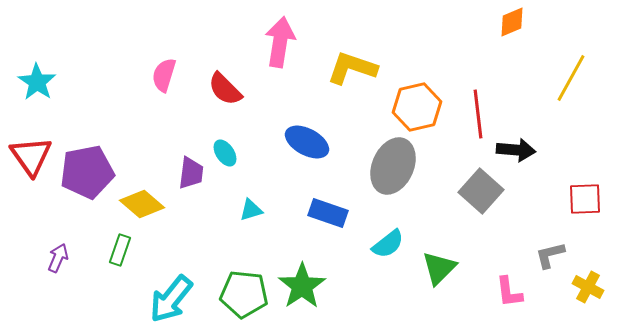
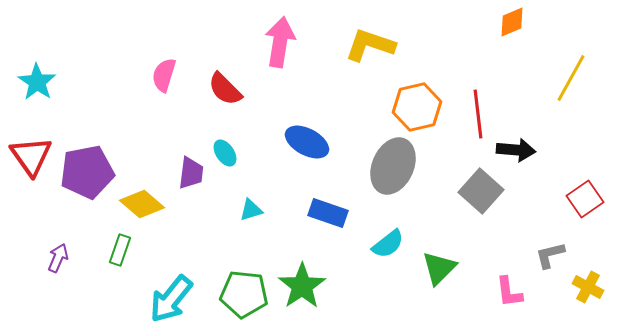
yellow L-shape: moved 18 px right, 23 px up
red square: rotated 33 degrees counterclockwise
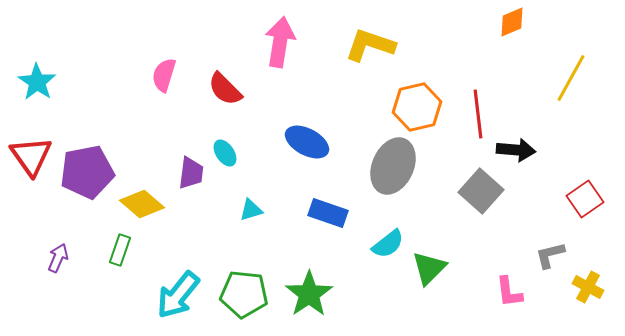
green triangle: moved 10 px left
green star: moved 7 px right, 8 px down
cyan arrow: moved 7 px right, 4 px up
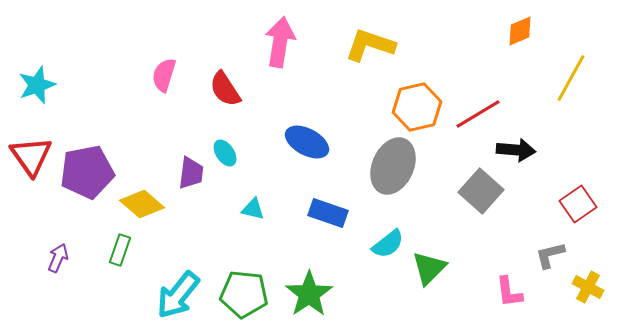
orange diamond: moved 8 px right, 9 px down
cyan star: moved 3 px down; rotated 18 degrees clockwise
red semicircle: rotated 12 degrees clockwise
red line: rotated 66 degrees clockwise
red square: moved 7 px left, 5 px down
cyan triangle: moved 2 px right, 1 px up; rotated 30 degrees clockwise
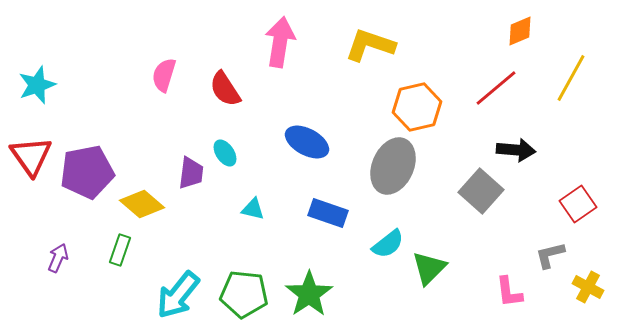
red line: moved 18 px right, 26 px up; rotated 9 degrees counterclockwise
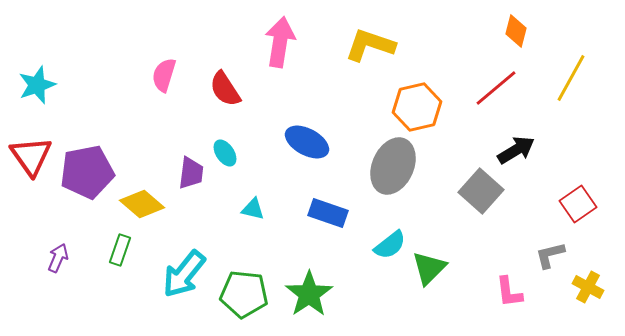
orange diamond: moved 4 px left; rotated 52 degrees counterclockwise
black arrow: rotated 36 degrees counterclockwise
cyan semicircle: moved 2 px right, 1 px down
cyan arrow: moved 6 px right, 21 px up
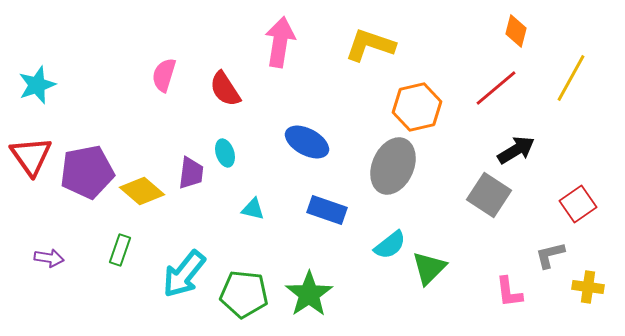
cyan ellipse: rotated 16 degrees clockwise
gray square: moved 8 px right, 4 px down; rotated 9 degrees counterclockwise
yellow diamond: moved 13 px up
blue rectangle: moved 1 px left, 3 px up
purple arrow: moved 9 px left; rotated 76 degrees clockwise
yellow cross: rotated 20 degrees counterclockwise
